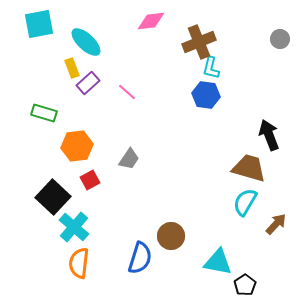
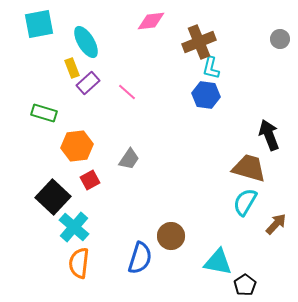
cyan ellipse: rotated 16 degrees clockwise
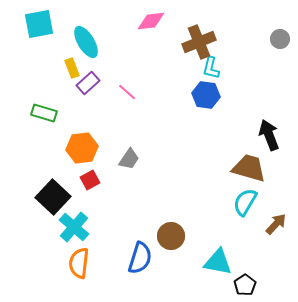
orange hexagon: moved 5 px right, 2 px down
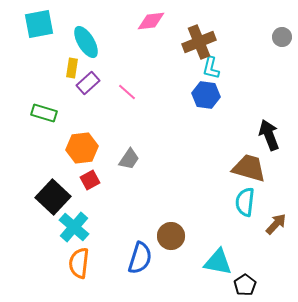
gray circle: moved 2 px right, 2 px up
yellow rectangle: rotated 30 degrees clockwise
cyan semicircle: rotated 24 degrees counterclockwise
